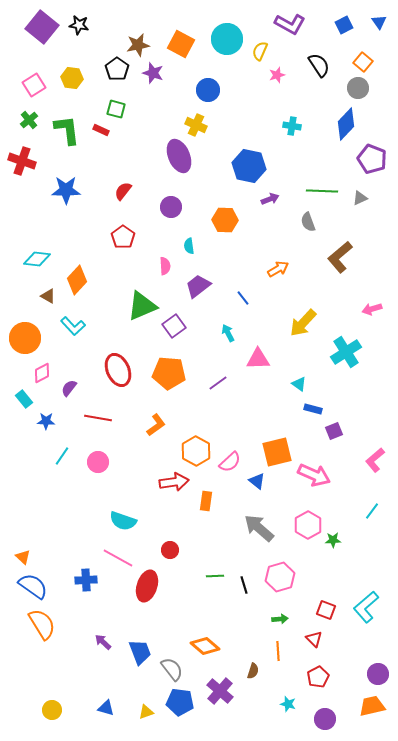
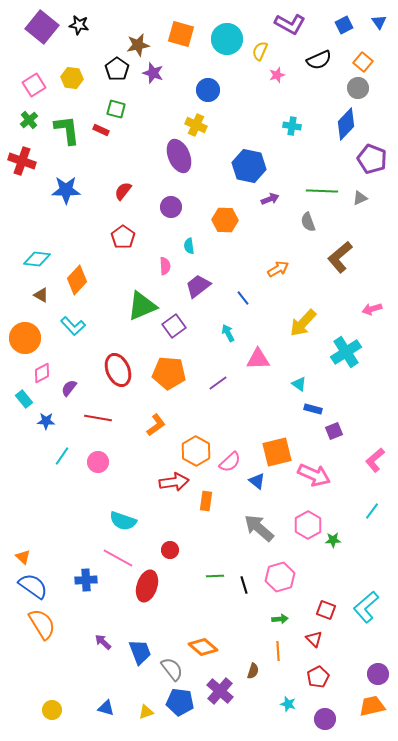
orange square at (181, 44): moved 10 px up; rotated 12 degrees counterclockwise
black semicircle at (319, 65): moved 5 px up; rotated 100 degrees clockwise
brown triangle at (48, 296): moved 7 px left, 1 px up
orange diamond at (205, 646): moved 2 px left, 1 px down
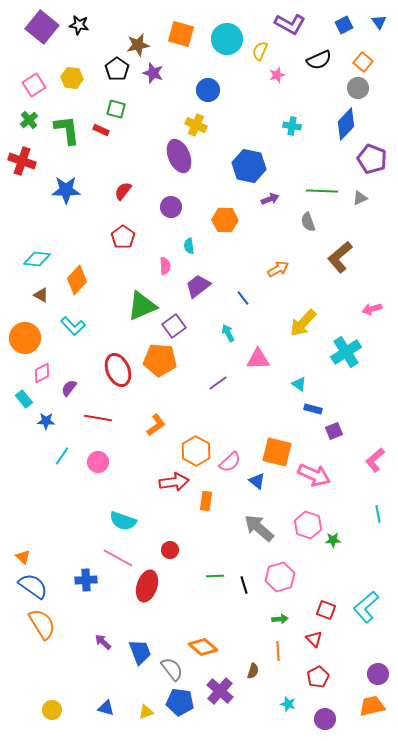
orange pentagon at (169, 373): moved 9 px left, 13 px up
orange square at (277, 452): rotated 28 degrees clockwise
cyan line at (372, 511): moved 6 px right, 3 px down; rotated 48 degrees counterclockwise
pink hexagon at (308, 525): rotated 12 degrees counterclockwise
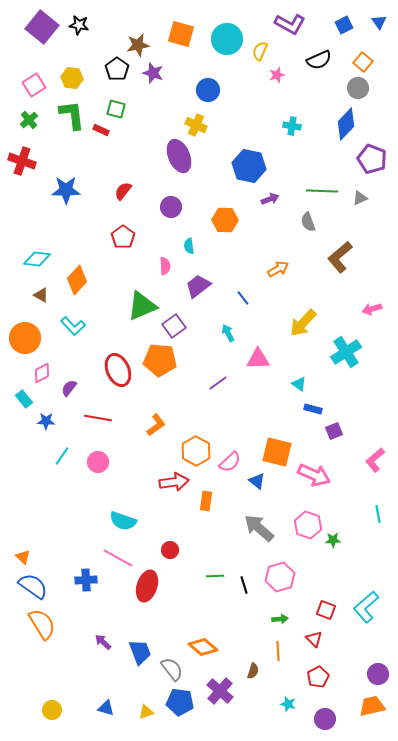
green L-shape at (67, 130): moved 5 px right, 15 px up
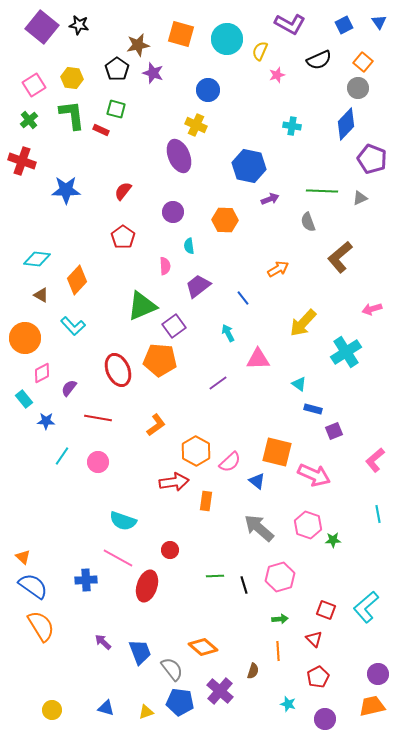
purple circle at (171, 207): moved 2 px right, 5 px down
orange semicircle at (42, 624): moved 1 px left, 2 px down
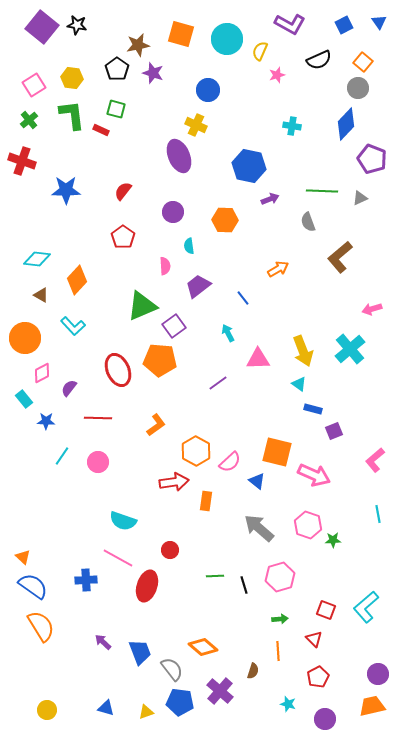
black star at (79, 25): moved 2 px left
yellow arrow at (303, 323): moved 28 px down; rotated 64 degrees counterclockwise
cyan cross at (346, 352): moved 4 px right, 3 px up; rotated 8 degrees counterclockwise
red line at (98, 418): rotated 8 degrees counterclockwise
yellow circle at (52, 710): moved 5 px left
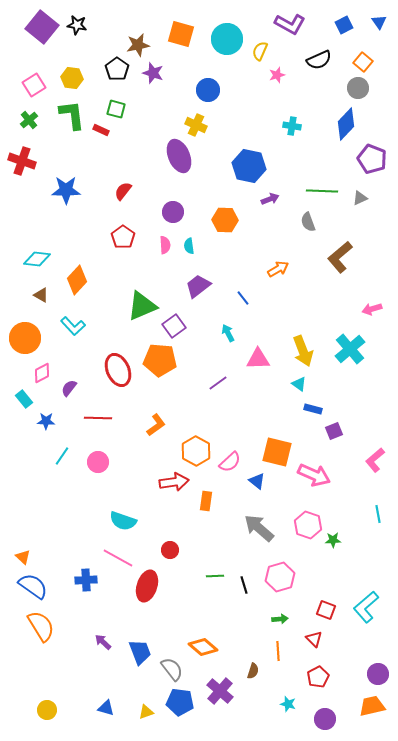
pink semicircle at (165, 266): moved 21 px up
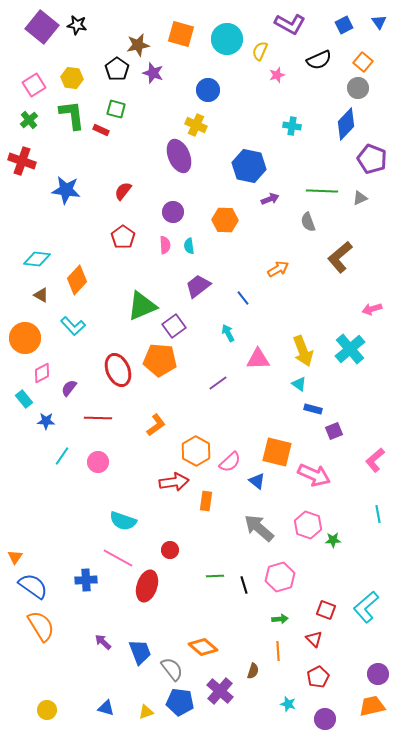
blue star at (66, 190): rotated 8 degrees clockwise
orange triangle at (23, 557): moved 8 px left; rotated 21 degrees clockwise
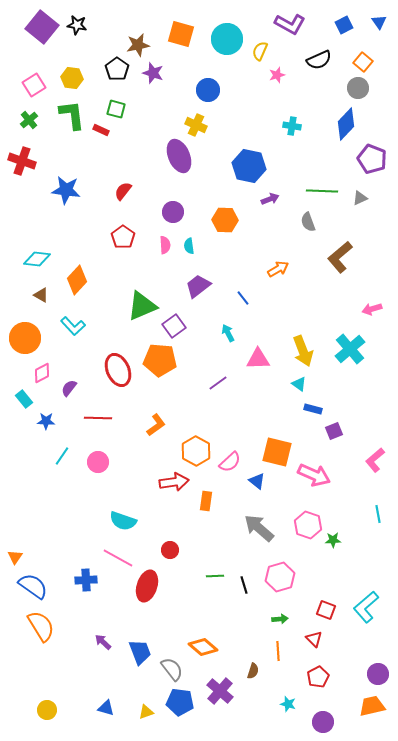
purple circle at (325, 719): moved 2 px left, 3 px down
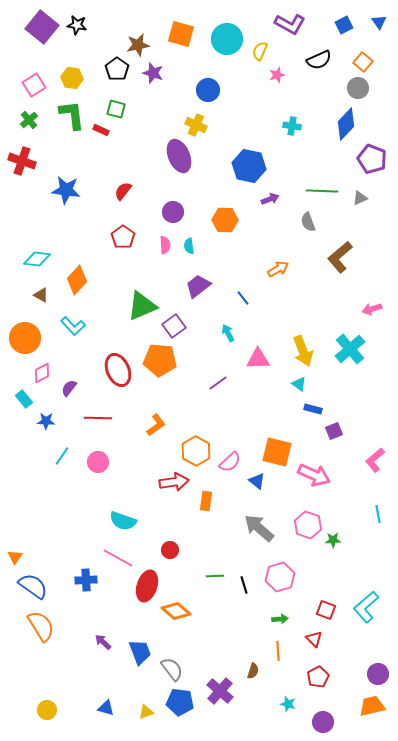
orange diamond at (203, 647): moved 27 px left, 36 px up
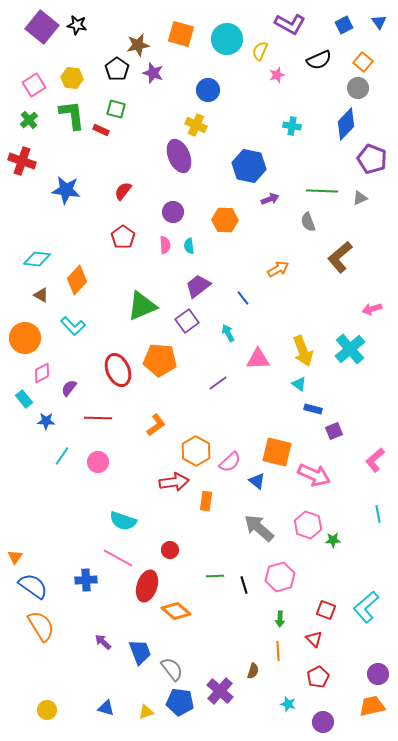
purple square at (174, 326): moved 13 px right, 5 px up
green arrow at (280, 619): rotated 98 degrees clockwise
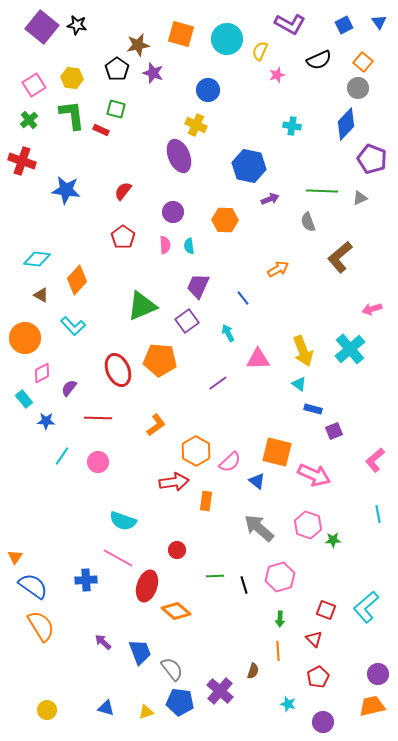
purple trapezoid at (198, 286): rotated 28 degrees counterclockwise
red circle at (170, 550): moved 7 px right
